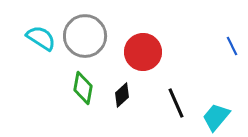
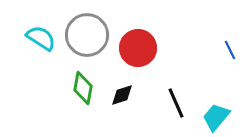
gray circle: moved 2 px right, 1 px up
blue line: moved 2 px left, 4 px down
red circle: moved 5 px left, 4 px up
black diamond: rotated 25 degrees clockwise
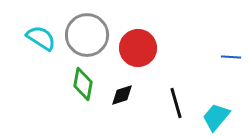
blue line: moved 1 px right, 7 px down; rotated 60 degrees counterclockwise
green diamond: moved 4 px up
black line: rotated 8 degrees clockwise
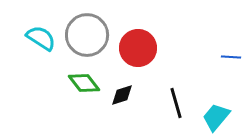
green diamond: moved 1 px right, 1 px up; rotated 48 degrees counterclockwise
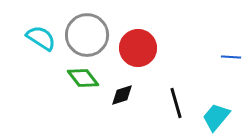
green diamond: moved 1 px left, 5 px up
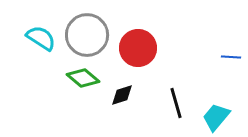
green diamond: rotated 12 degrees counterclockwise
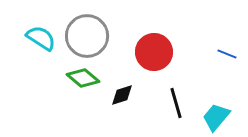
gray circle: moved 1 px down
red circle: moved 16 px right, 4 px down
blue line: moved 4 px left, 3 px up; rotated 18 degrees clockwise
